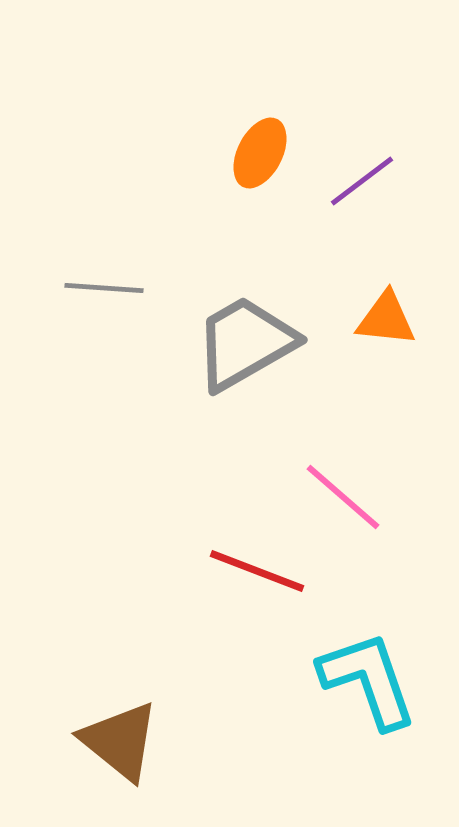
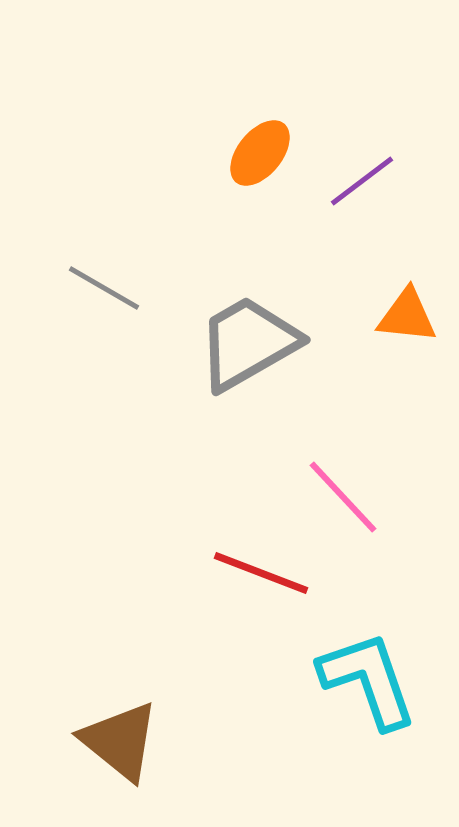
orange ellipse: rotated 12 degrees clockwise
gray line: rotated 26 degrees clockwise
orange triangle: moved 21 px right, 3 px up
gray trapezoid: moved 3 px right
pink line: rotated 6 degrees clockwise
red line: moved 4 px right, 2 px down
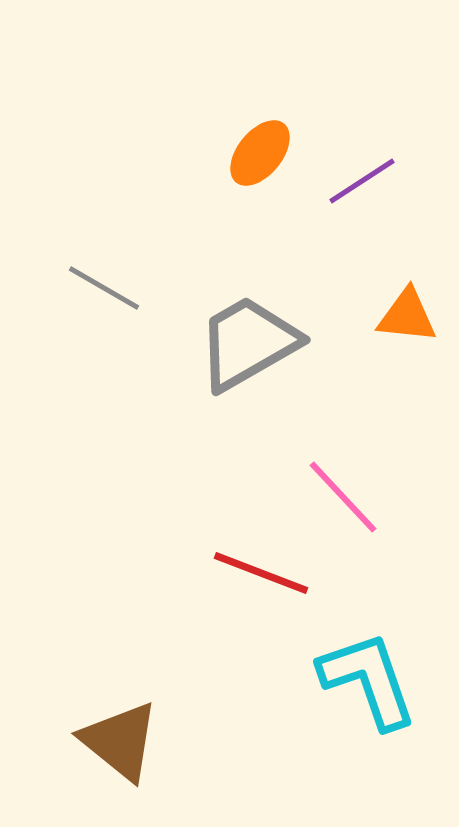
purple line: rotated 4 degrees clockwise
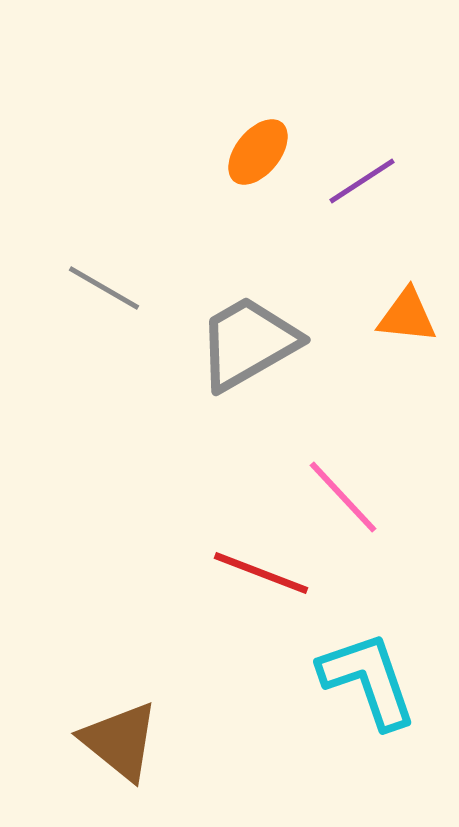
orange ellipse: moved 2 px left, 1 px up
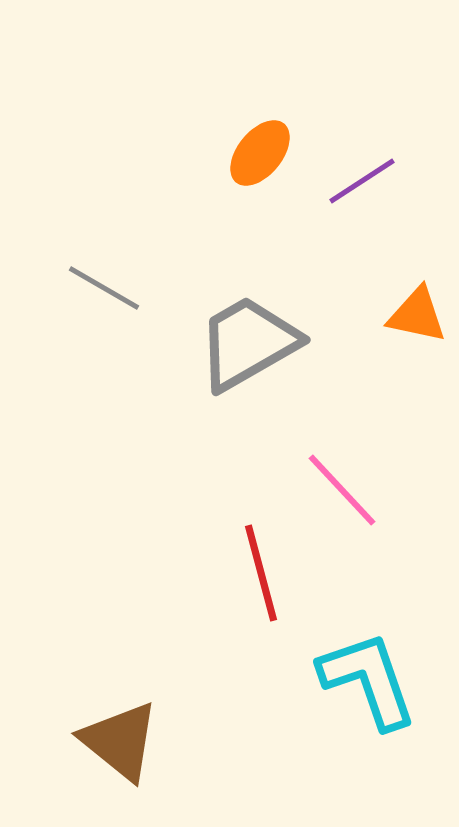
orange ellipse: moved 2 px right, 1 px down
orange triangle: moved 10 px right, 1 px up; rotated 6 degrees clockwise
pink line: moved 1 px left, 7 px up
red line: rotated 54 degrees clockwise
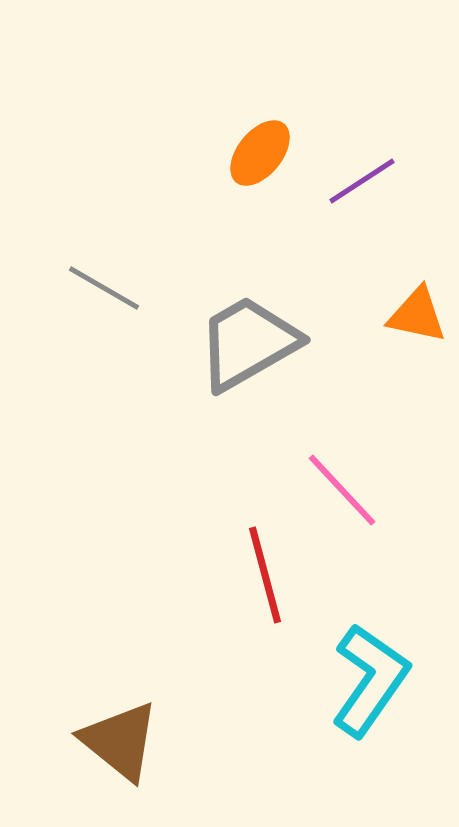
red line: moved 4 px right, 2 px down
cyan L-shape: moved 2 px right; rotated 54 degrees clockwise
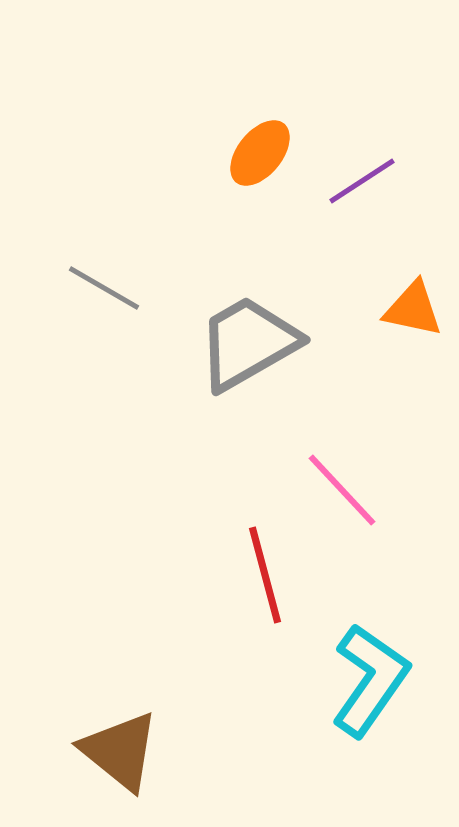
orange triangle: moved 4 px left, 6 px up
brown triangle: moved 10 px down
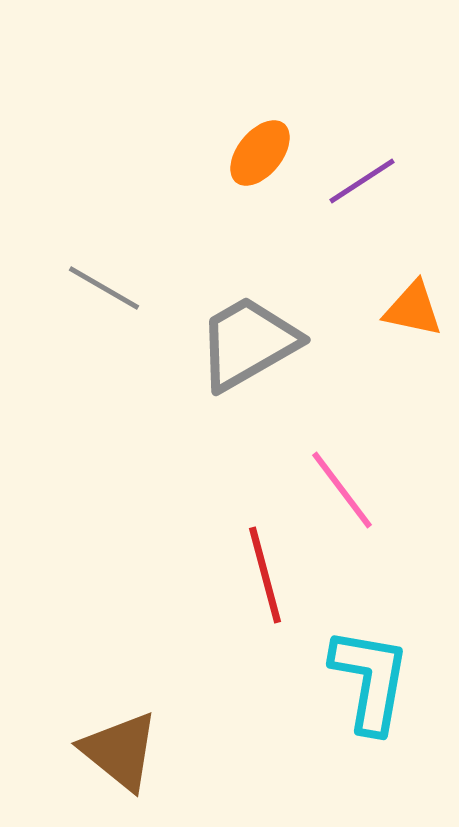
pink line: rotated 6 degrees clockwise
cyan L-shape: rotated 25 degrees counterclockwise
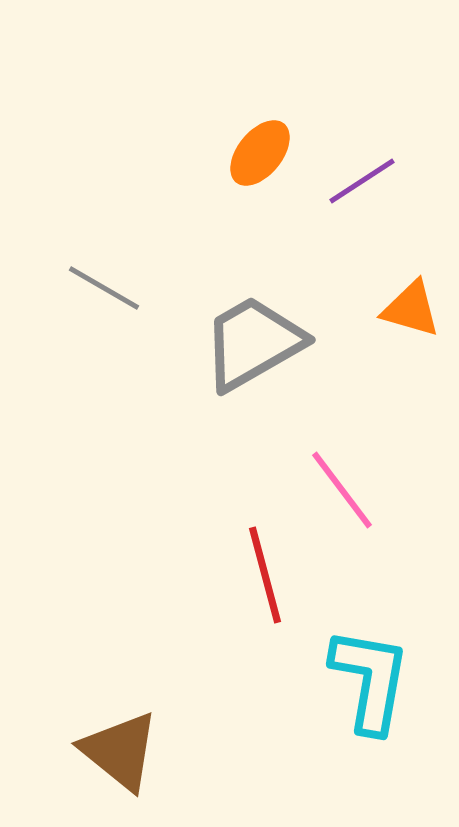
orange triangle: moved 2 px left; rotated 4 degrees clockwise
gray trapezoid: moved 5 px right
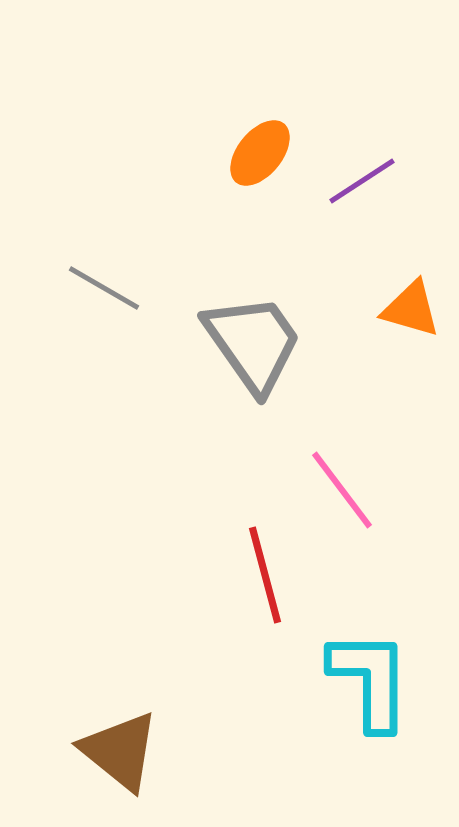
gray trapezoid: rotated 85 degrees clockwise
cyan L-shape: rotated 10 degrees counterclockwise
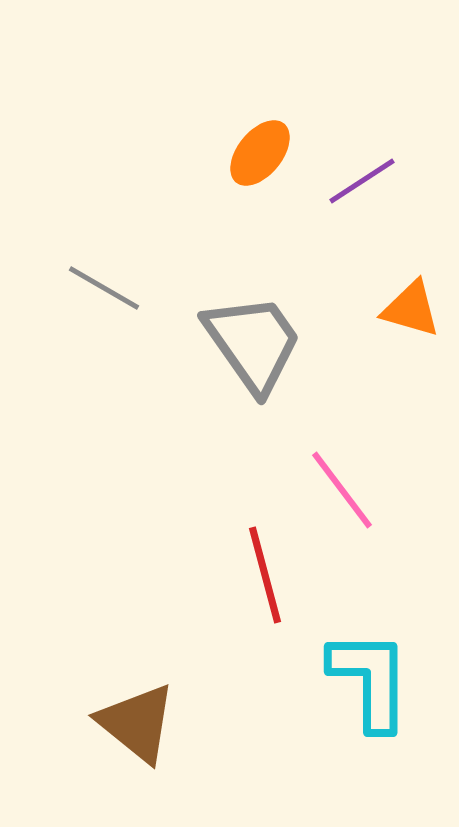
brown triangle: moved 17 px right, 28 px up
